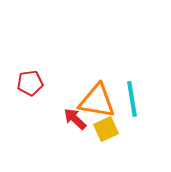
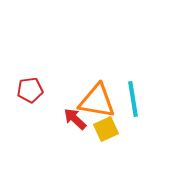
red pentagon: moved 7 px down
cyan line: moved 1 px right
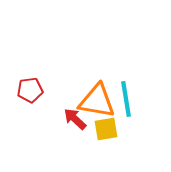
cyan line: moved 7 px left
yellow square: rotated 15 degrees clockwise
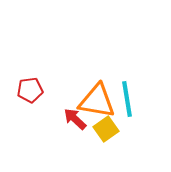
cyan line: moved 1 px right
yellow square: rotated 25 degrees counterclockwise
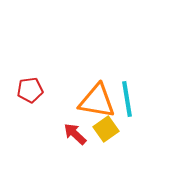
red arrow: moved 15 px down
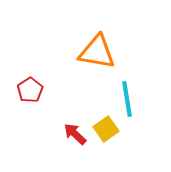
red pentagon: rotated 25 degrees counterclockwise
orange triangle: moved 49 px up
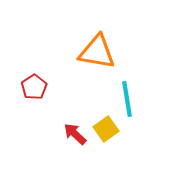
red pentagon: moved 4 px right, 3 px up
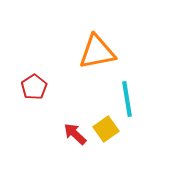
orange triangle: rotated 21 degrees counterclockwise
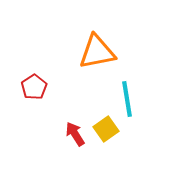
red arrow: rotated 15 degrees clockwise
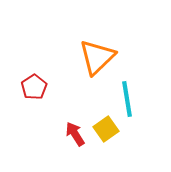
orange triangle: moved 5 px down; rotated 33 degrees counterclockwise
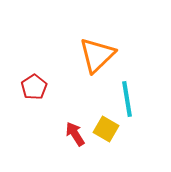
orange triangle: moved 2 px up
yellow square: rotated 25 degrees counterclockwise
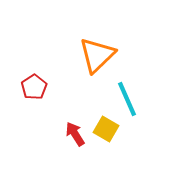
cyan line: rotated 15 degrees counterclockwise
